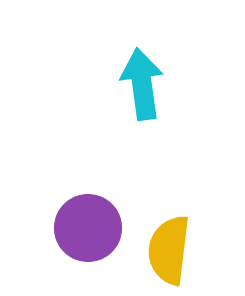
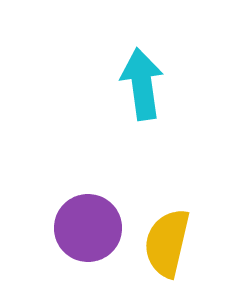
yellow semicircle: moved 2 px left, 7 px up; rotated 6 degrees clockwise
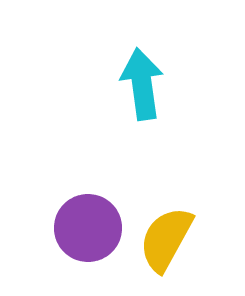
yellow semicircle: moved 1 px left, 4 px up; rotated 16 degrees clockwise
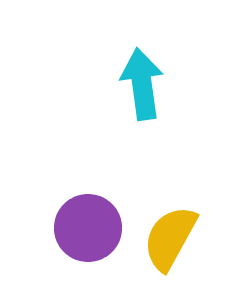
yellow semicircle: moved 4 px right, 1 px up
